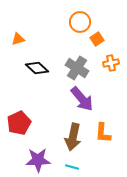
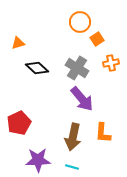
orange triangle: moved 4 px down
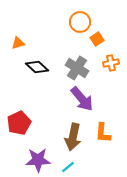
black diamond: moved 1 px up
cyan line: moved 4 px left; rotated 56 degrees counterclockwise
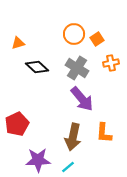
orange circle: moved 6 px left, 12 px down
red pentagon: moved 2 px left, 1 px down
orange L-shape: moved 1 px right
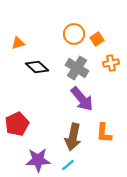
cyan line: moved 2 px up
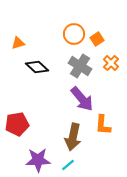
orange cross: rotated 35 degrees counterclockwise
gray cross: moved 3 px right, 2 px up
red pentagon: rotated 15 degrees clockwise
orange L-shape: moved 1 px left, 8 px up
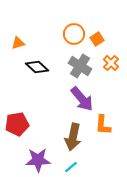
cyan line: moved 3 px right, 2 px down
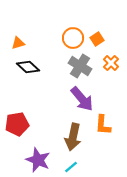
orange circle: moved 1 px left, 4 px down
black diamond: moved 9 px left
purple star: rotated 25 degrees clockwise
